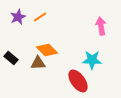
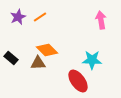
pink arrow: moved 6 px up
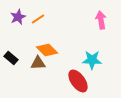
orange line: moved 2 px left, 2 px down
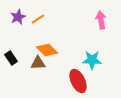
black rectangle: rotated 16 degrees clockwise
red ellipse: rotated 10 degrees clockwise
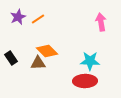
pink arrow: moved 2 px down
orange diamond: moved 1 px down
cyan star: moved 2 px left, 1 px down
red ellipse: moved 7 px right; rotated 65 degrees counterclockwise
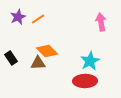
cyan star: rotated 30 degrees counterclockwise
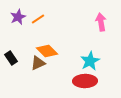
brown triangle: rotated 21 degrees counterclockwise
